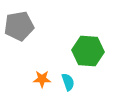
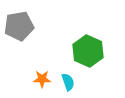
green hexagon: rotated 20 degrees clockwise
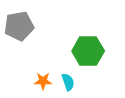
green hexagon: rotated 24 degrees counterclockwise
orange star: moved 1 px right, 2 px down
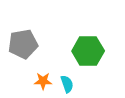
gray pentagon: moved 4 px right, 18 px down
cyan semicircle: moved 1 px left, 2 px down
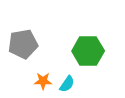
cyan semicircle: rotated 54 degrees clockwise
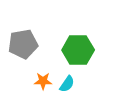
green hexagon: moved 10 px left, 1 px up
